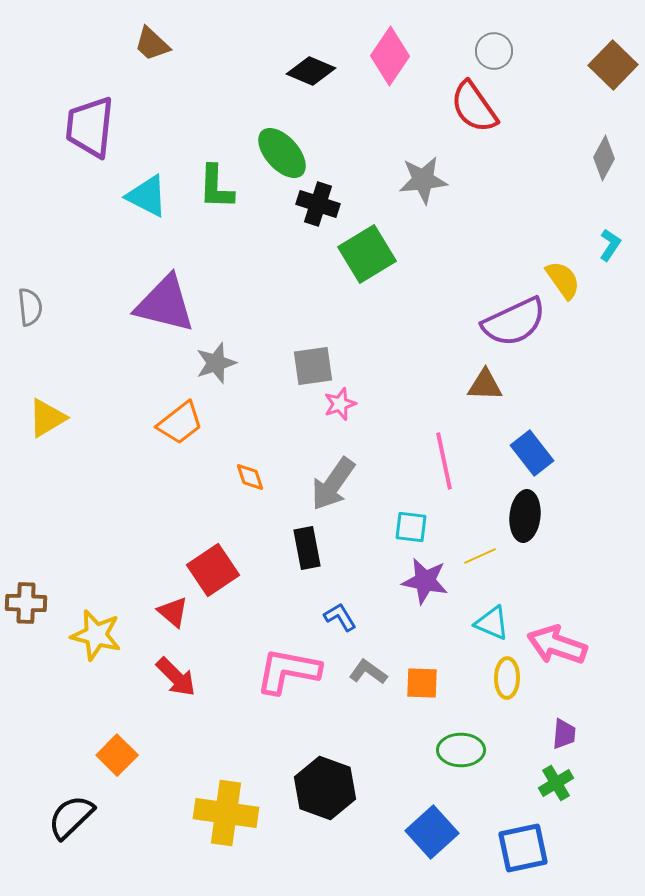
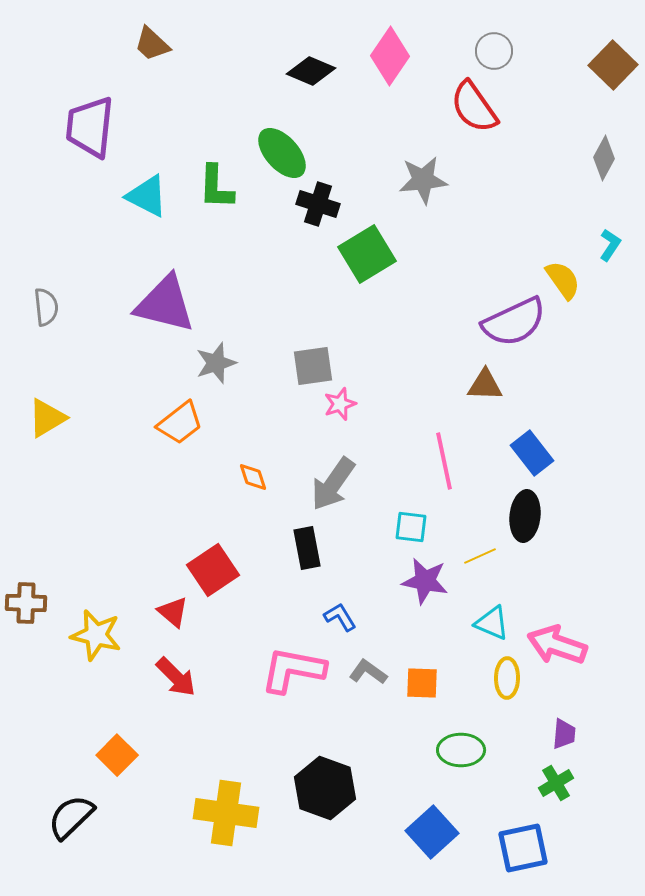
gray semicircle at (30, 307): moved 16 px right
orange diamond at (250, 477): moved 3 px right
pink L-shape at (288, 671): moved 5 px right, 1 px up
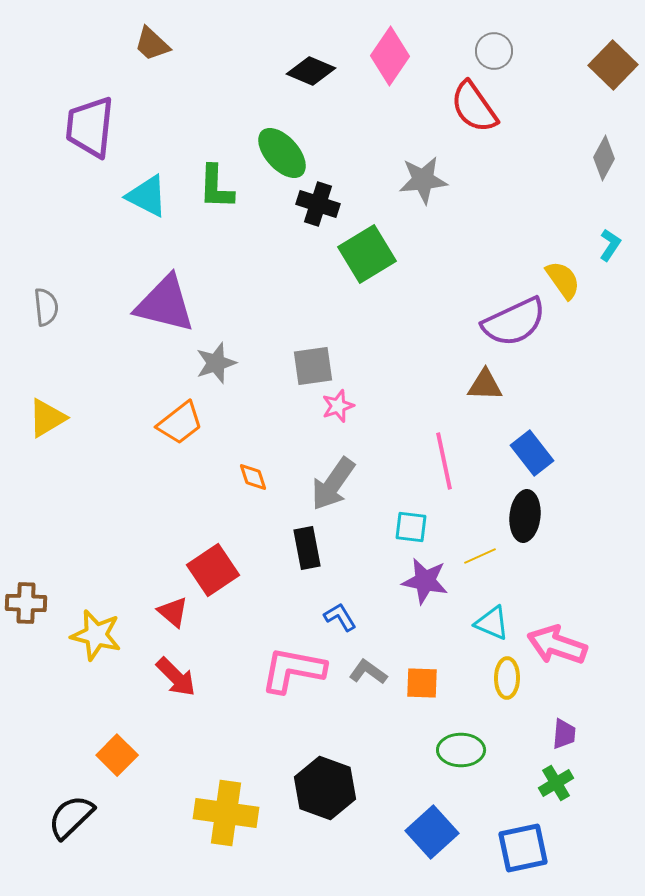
pink star at (340, 404): moved 2 px left, 2 px down
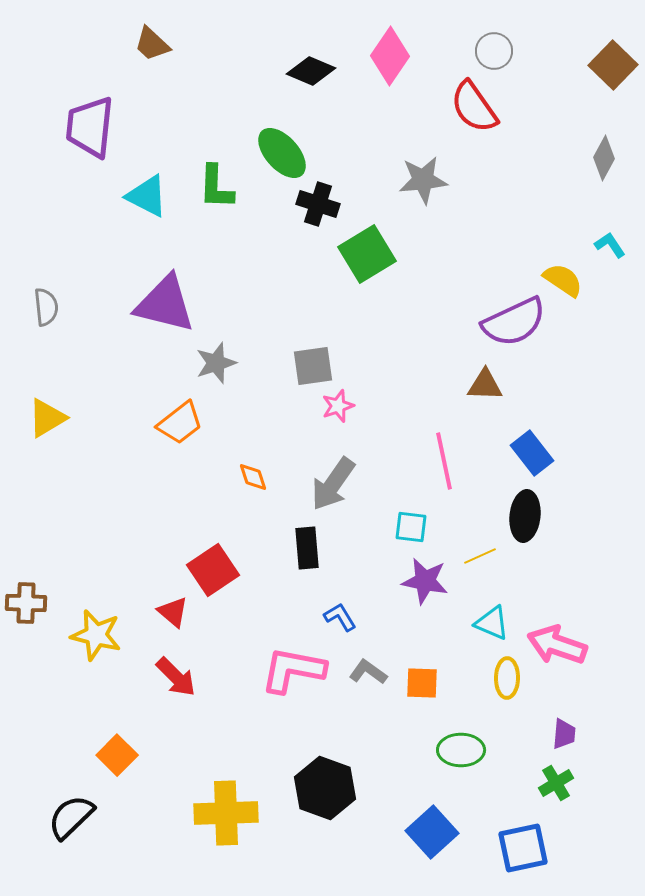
cyan L-shape at (610, 245): rotated 68 degrees counterclockwise
yellow semicircle at (563, 280): rotated 21 degrees counterclockwise
black rectangle at (307, 548): rotated 6 degrees clockwise
yellow cross at (226, 813): rotated 10 degrees counterclockwise
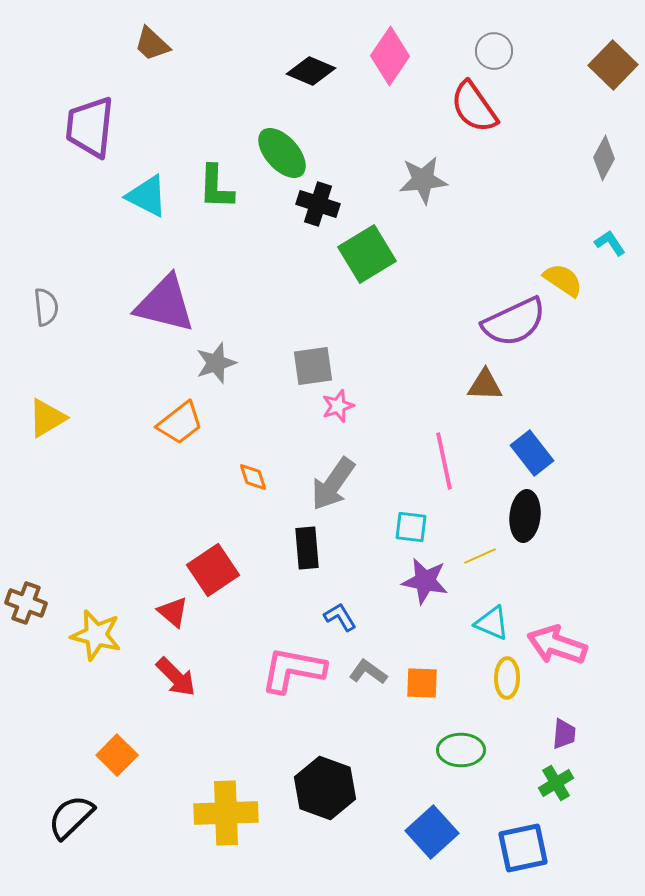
cyan L-shape at (610, 245): moved 2 px up
brown cross at (26, 603): rotated 18 degrees clockwise
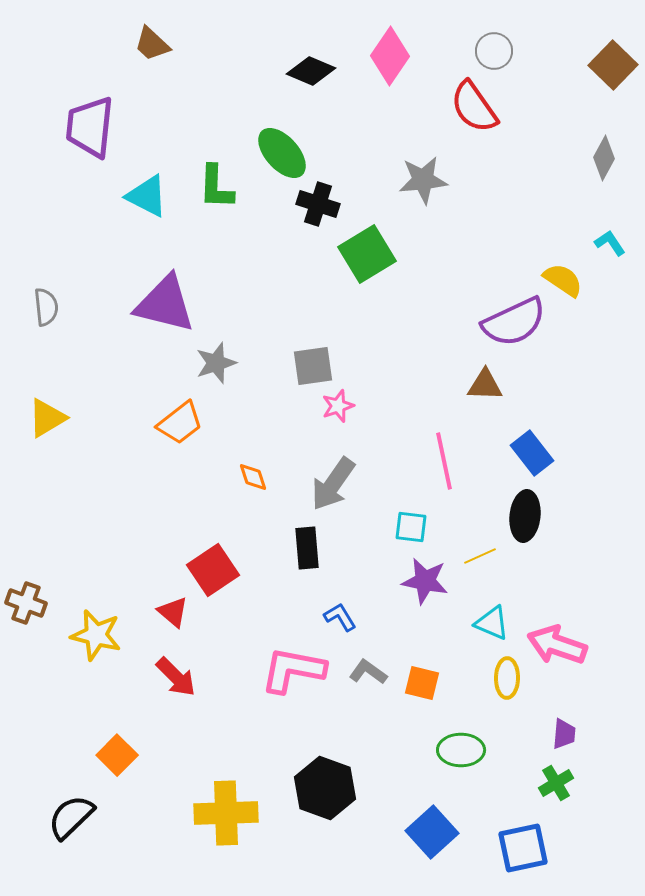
orange square at (422, 683): rotated 12 degrees clockwise
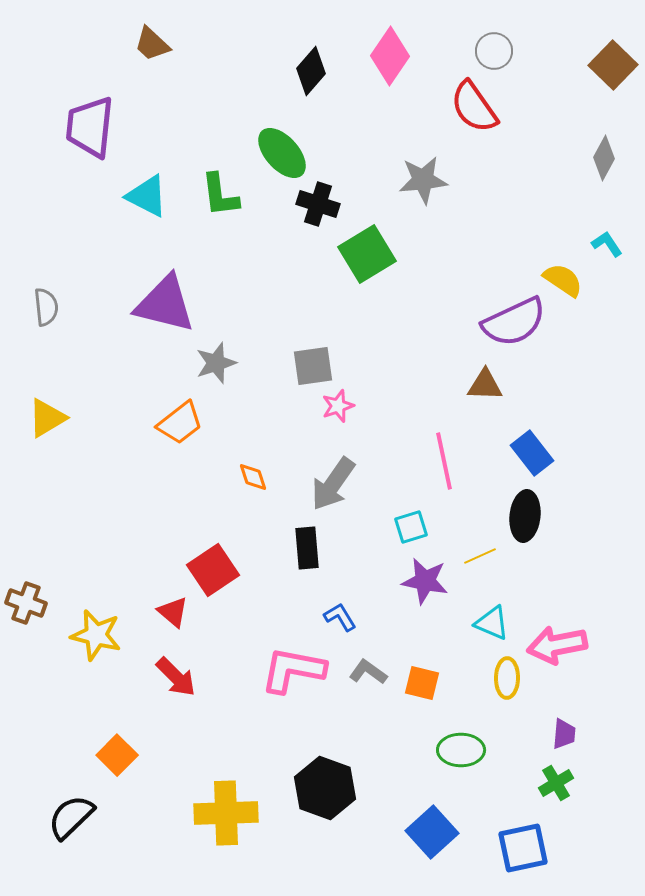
black diamond at (311, 71): rotated 72 degrees counterclockwise
green L-shape at (216, 187): moved 4 px right, 8 px down; rotated 9 degrees counterclockwise
cyan L-shape at (610, 243): moved 3 px left, 1 px down
cyan square at (411, 527): rotated 24 degrees counterclockwise
pink arrow at (557, 645): rotated 30 degrees counterclockwise
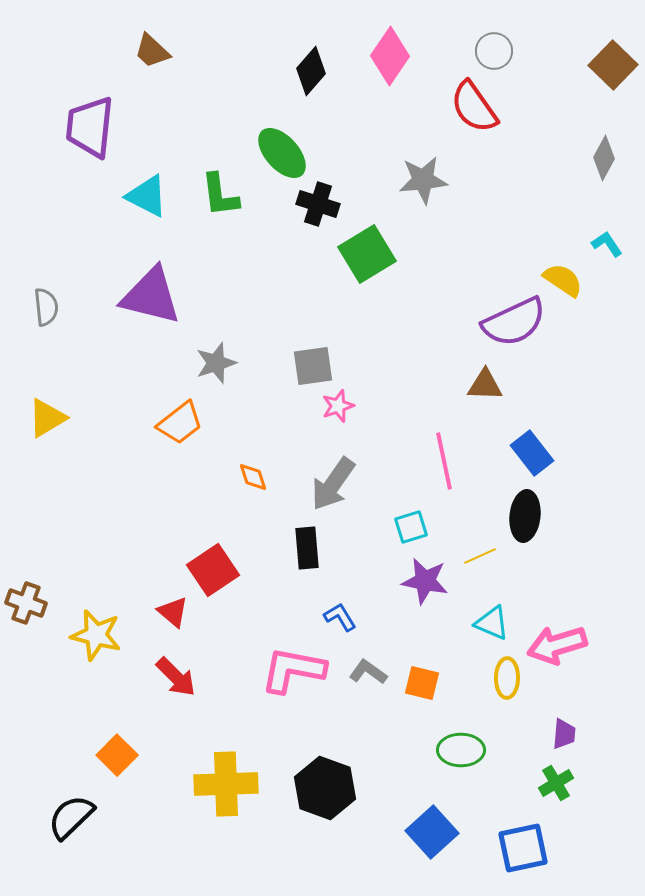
brown trapezoid at (152, 44): moved 7 px down
purple triangle at (165, 304): moved 14 px left, 8 px up
pink arrow at (557, 645): rotated 6 degrees counterclockwise
yellow cross at (226, 813): moved 29 px up
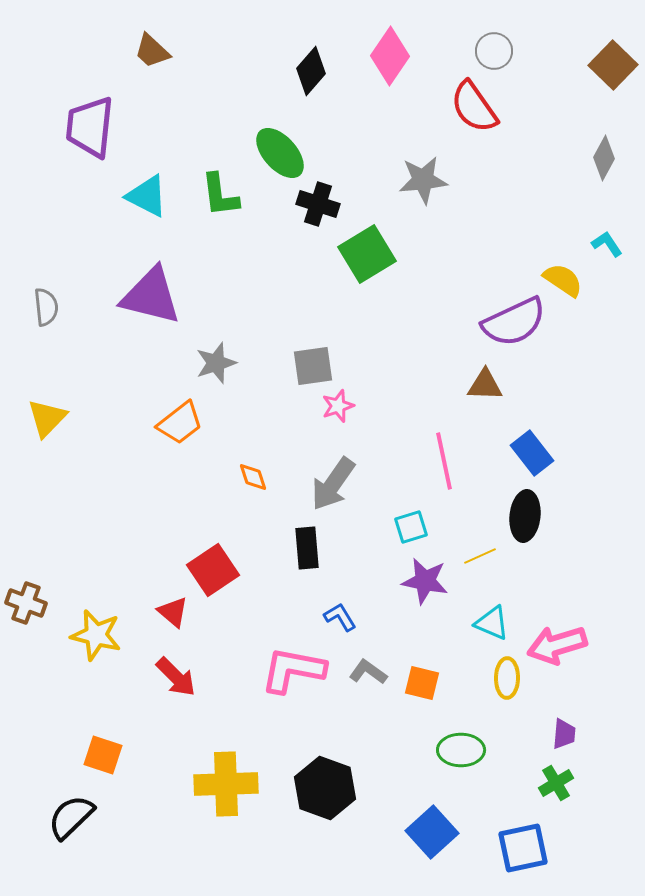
green ellipse at (282, 153): moved 2 px left
yellow triangle at (47, 418): rotated 15 degrees counterclockwise
orange square at (117, 755): moved 14 px left; rotated 27 degrees counterclockwise
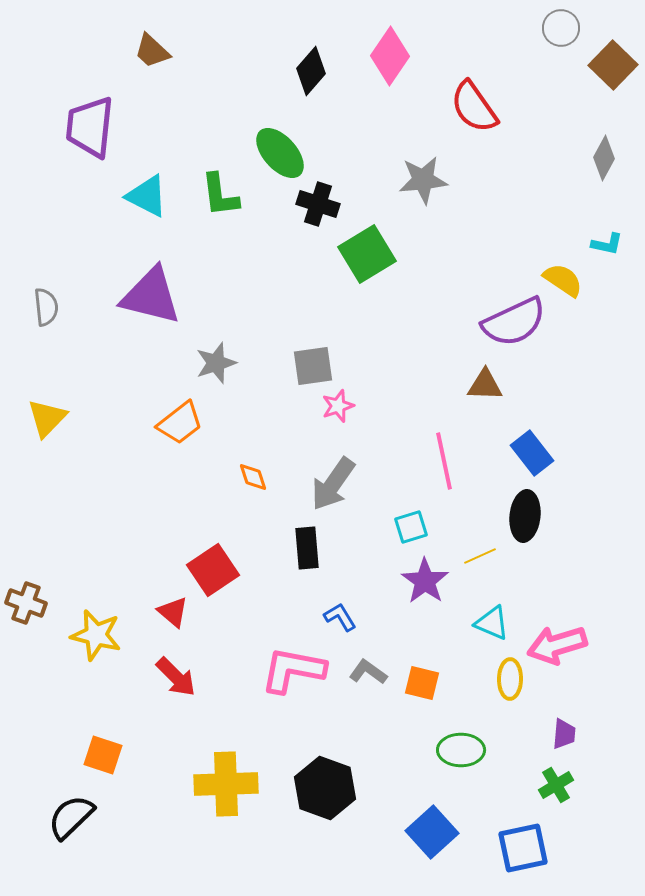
gray circle at (494, 51): moved 67 px right, 23 px up
cyan L-shape at (607, 244): rotated 136 degrees clockwise
purple star at (425, 581): rotated 24 degrees clockwise
yellow ellipse at (507, 678): moved 3 px right, 1 px down
green cross at (556, 783): moved 2 px down
